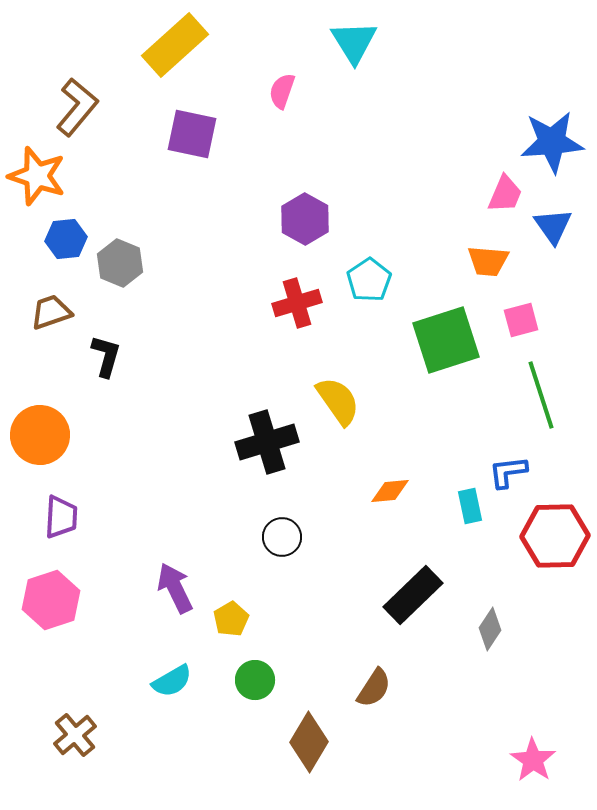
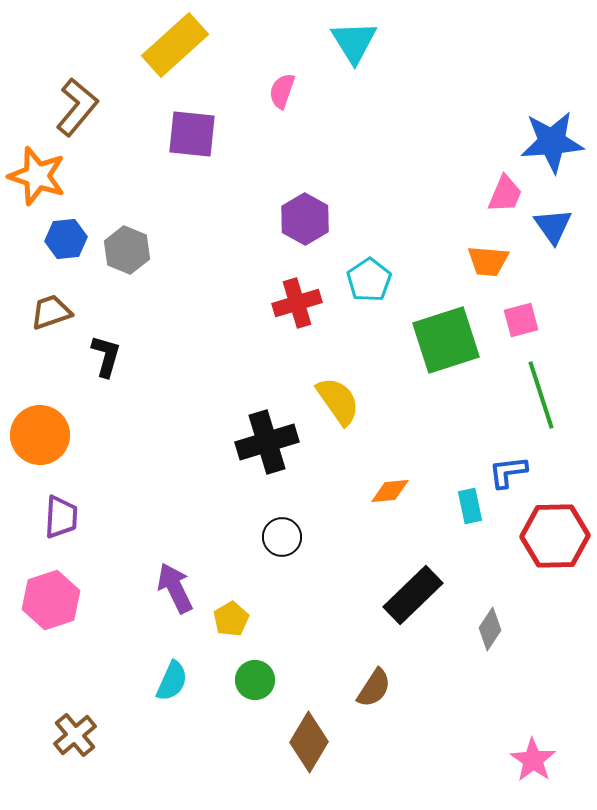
purple square: rotated 6 degrees counterclockwise
gray hexagon: moved 7 px right, 13 px up
cyan semicircle: rotated 36 degrees counterclockwise
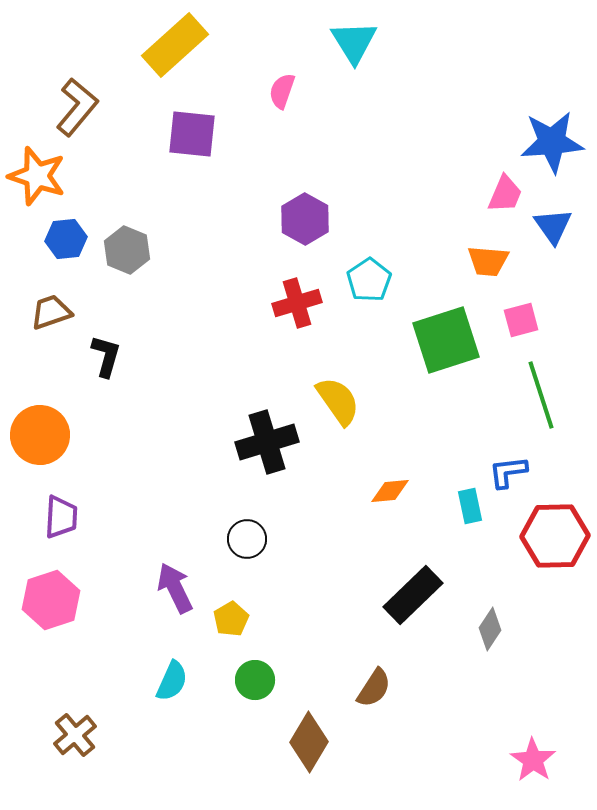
black circle: moved 35 px left, 2 px down
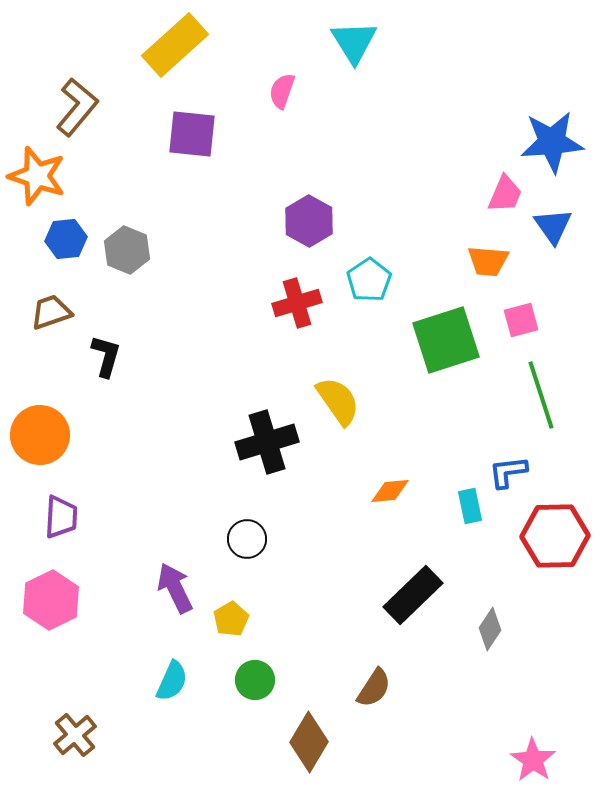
purple hexagon: moved 4 px right, 2 px down
pink hexagon: rotated 8 degrees counterclockwise
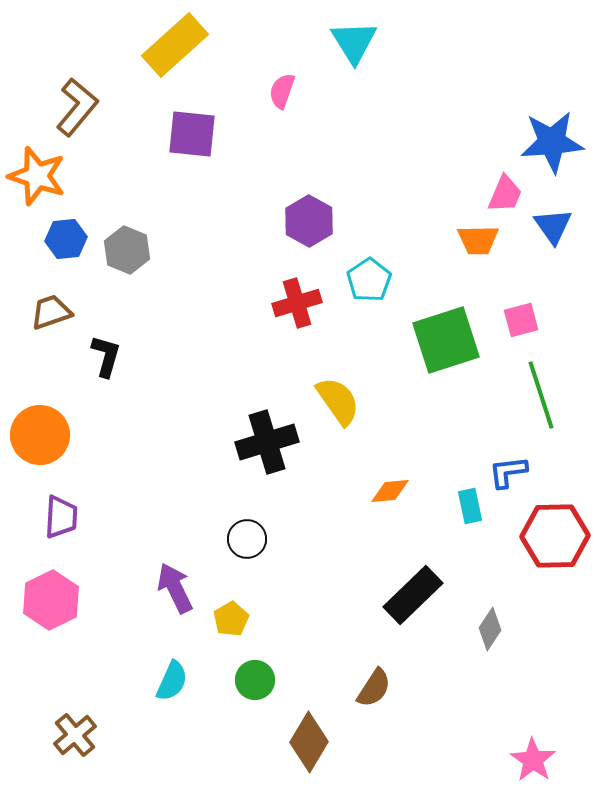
orange trapezoid: moved 10 px left, 21 px up; rotated 6 degrees counterclockwise
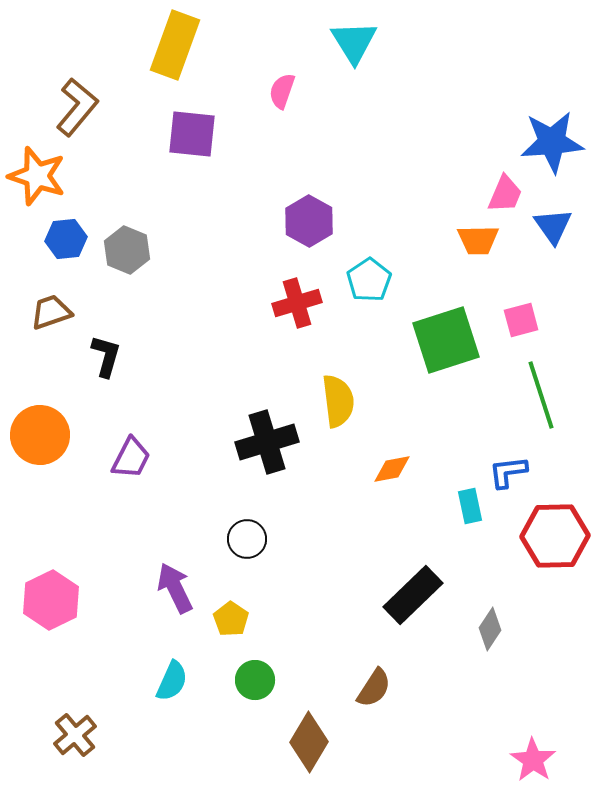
yellow rectangle: rotated 28 degrees counterclockwise
yellow semicircle: rotated 28 degrees clockwise
orange diamond: moved 2 px right, 22 px up; rotated 6 degrees counterclockwise
purple trapezoid: moved 70 px right, 59 px up; rotated 24 degrees clockwise
yellow pentagon: rotated 8 degrees counterclockwise
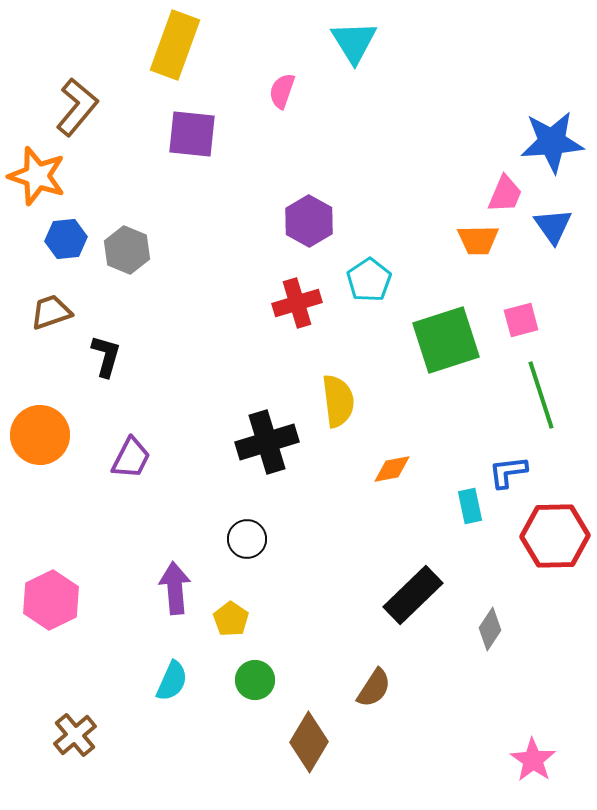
purple arrow: rotated 21 degrees clockwise
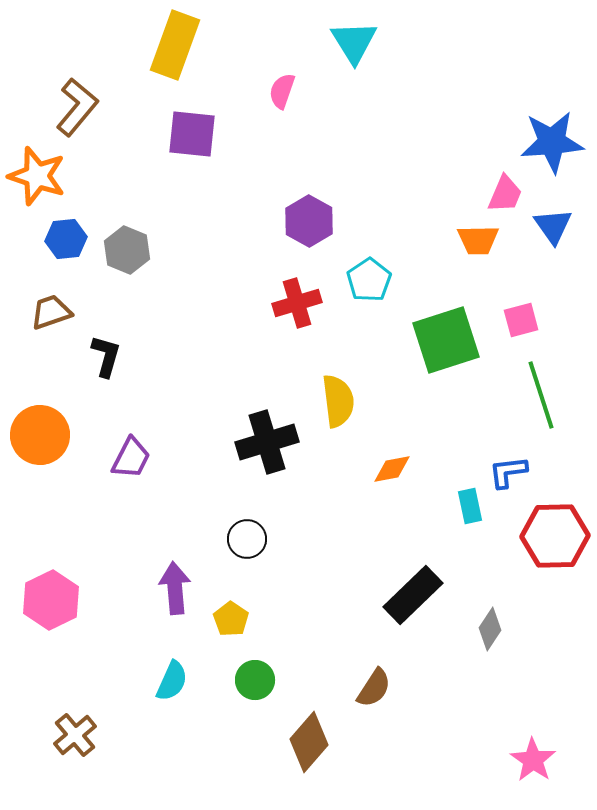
brown diamond: rotated 10 degrees clockwise
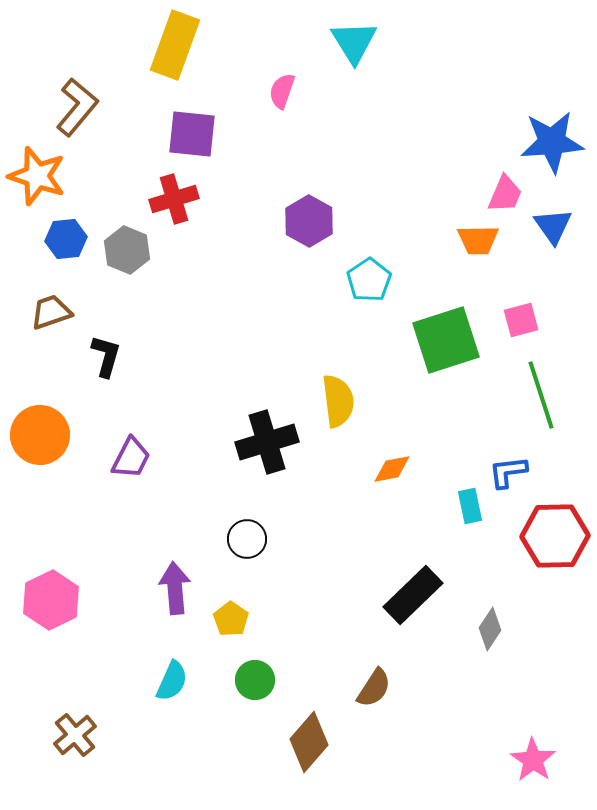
red cross: moved 123 px left, 104 px up
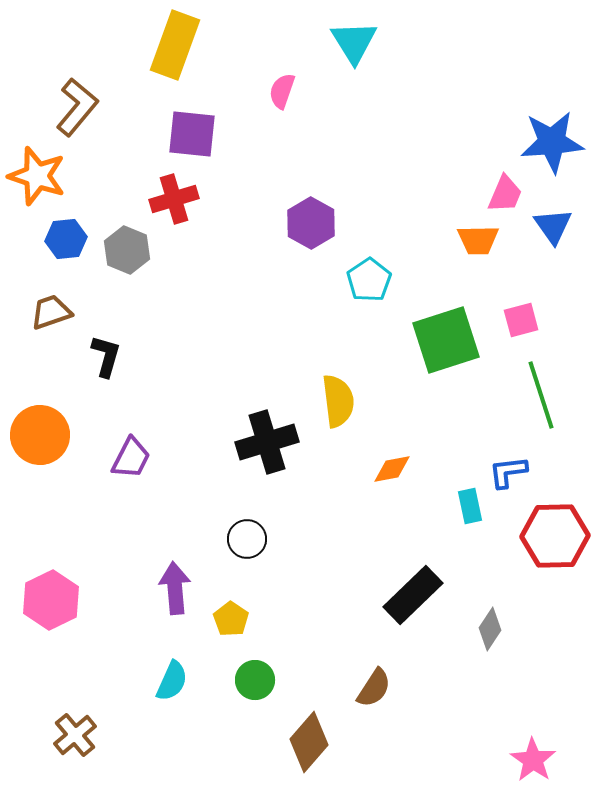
purple hexagon: moved 2 px right, 2 px down
